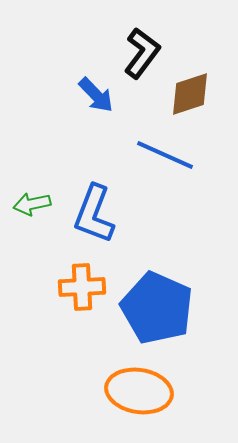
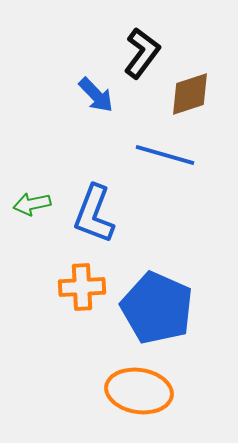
blue line: rotated 8 degrees counterclockwise
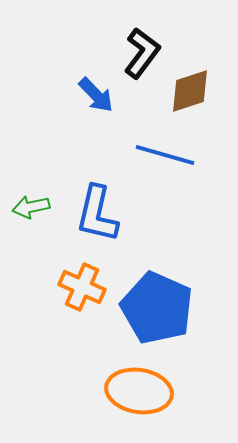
brown diamond: moved 3 px up
green arrow: moved 1 px left, 3 px down
blue L-shape: moved 3 px right; rotated 8 degrees counterclockwise
orange cross: rotated 27 degrees clockwise
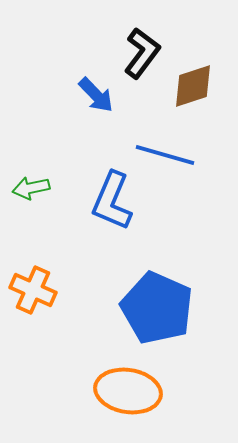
brown diamond: moved 3 px right, 5 px up
green arrow: moved 19 px up
blue L-shape: moved 15 px right, 13 px up; rotated 10 degrees clockwise
orange cross: moved 49 px left, 3 px down
orange ellipse: moved 11 px left
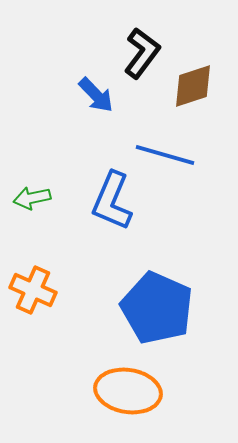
green arrow: moved 1 px right, 10 px down
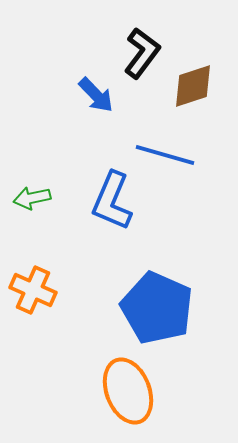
orange ellipse: rotated 60 degrees clockwise
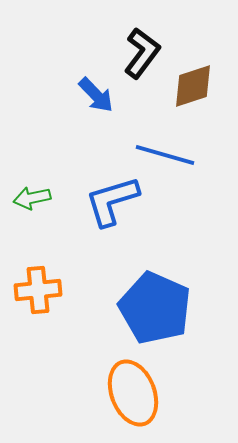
blue L-shape: rotated 50 degrees clockwise
orange cross: moved 5 px right; rotated 30 degrees counterclockwise
blue pentagon: moved 2 px left
orange ellipse: moved 5 px right, 2 px down
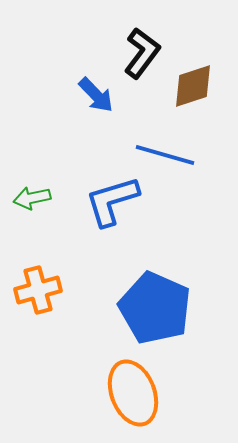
orange cross: rotated 9 degrees counterclockwise
